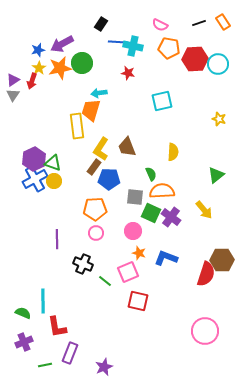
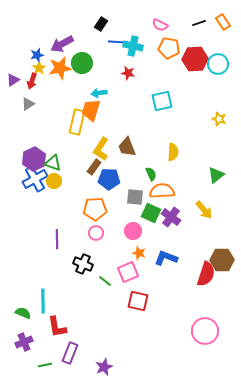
blue star at (38, 50): moved 1 px left, 5 px down
gray triangle at (13, 95): moved 15 px right, 9 px down; rotated 24 degrees clockwise
yellow rectangle at (77, 126): moved 4 px up; rotated 20 degrees clockwise
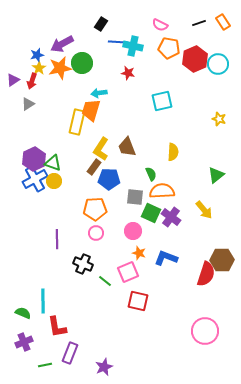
red hexagon at (195, 59): rotated 20 degrees counterclockwise
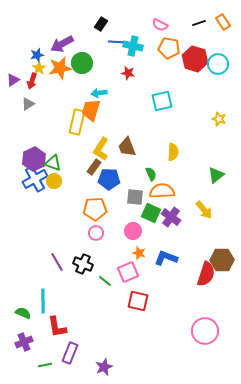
red hexagon at (195, 59): rotated 20 degrees counterclockwise
purple line at (57, 239): moved 23 px down; rotated 30 degrees counterclockwise
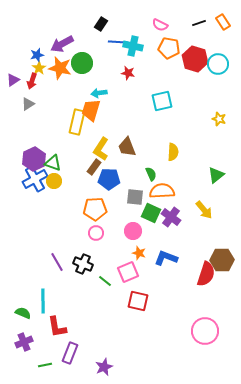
orange star at (60, 68): rotated 25 degrees clockwise
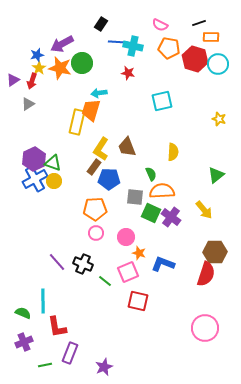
orange rectangle at (223, 22): moved 12 px left, 15 px down; rotated 56 degrees counterclockwise
pink circle at (133, 231): moved 7 px left, 6 px down
blue L-shape at (166, 258): moved 3 px left, 6 px down
brown hexagon at (222, 260): moved 7 px left, 8 px up
purple line at (57, 262): rotated 12 degrees counterclockwise
pink circle at (205, 331): moved 3 px up
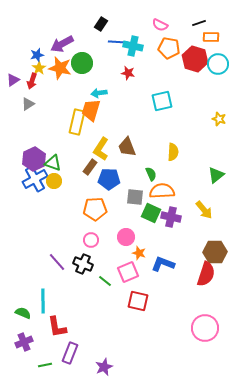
brown rectangle at (94, 167): moved 4 px left
purple cross at (171, 217): rotated 24 degrees counterclockwise
pink circle at (96, 233): moved 5 px left, 7 px down
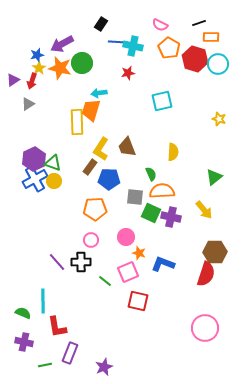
orange pentagon at (169, 48): rotated 20 degrees clockwise
red star at (128, 73): rotated 24 degrees counterclockwise
yellow rectangle at (77, 122): rotated 15 degrees counterclockwise
green triangle at (216, 175): moved 2 px left, 2 px down
black cross at (83, 264): moved 2 px left, 2 px up; rotated 24 degrees counterclockwise
purple cross at (24, 342): rotated 36 degrees clockwise
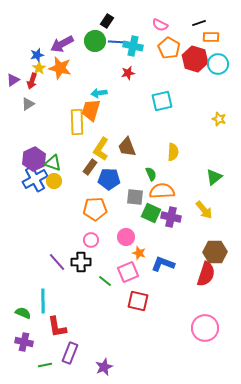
black rectangle at (101, 24): moved 6 px right, 3 px up
green circle at (82, 63): moved 13 px right, 22 px up
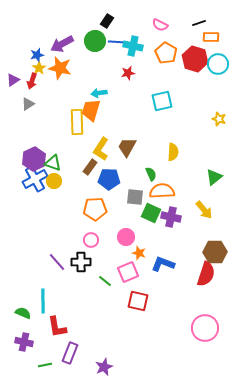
orange pentagon at (169, 48): moved 3 px left, 5 px down
brown trapezoid at (127, 147): rotated 50 degrees clockwise
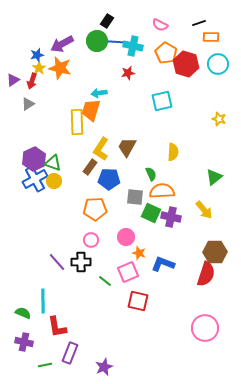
green circle at (95, 41): moved 2 px right
red hexagon at (195, 59): moved 9 px left, 5 px down
